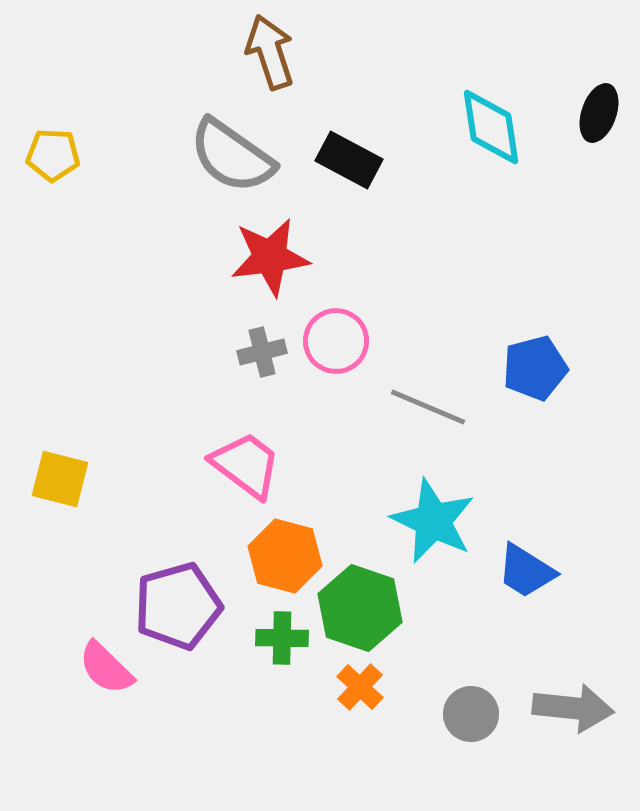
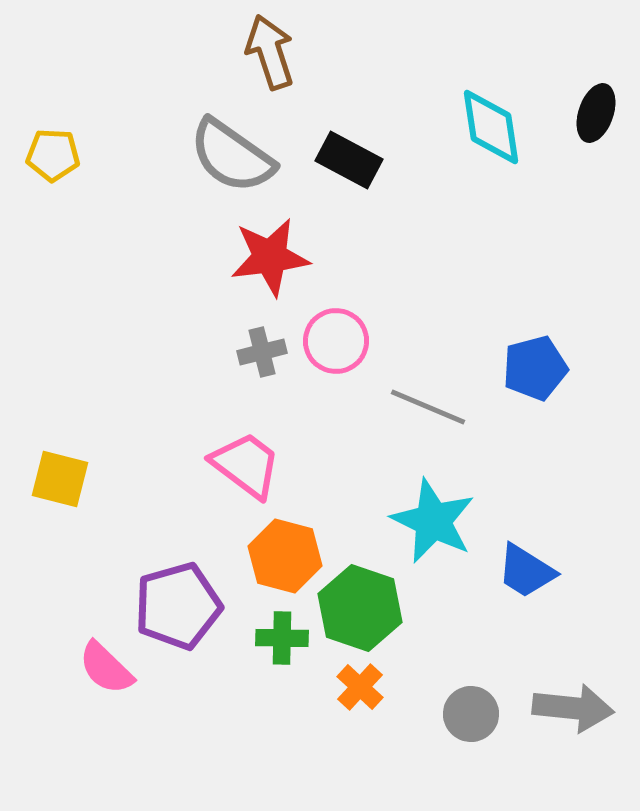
black ellipse: moved 3 px left
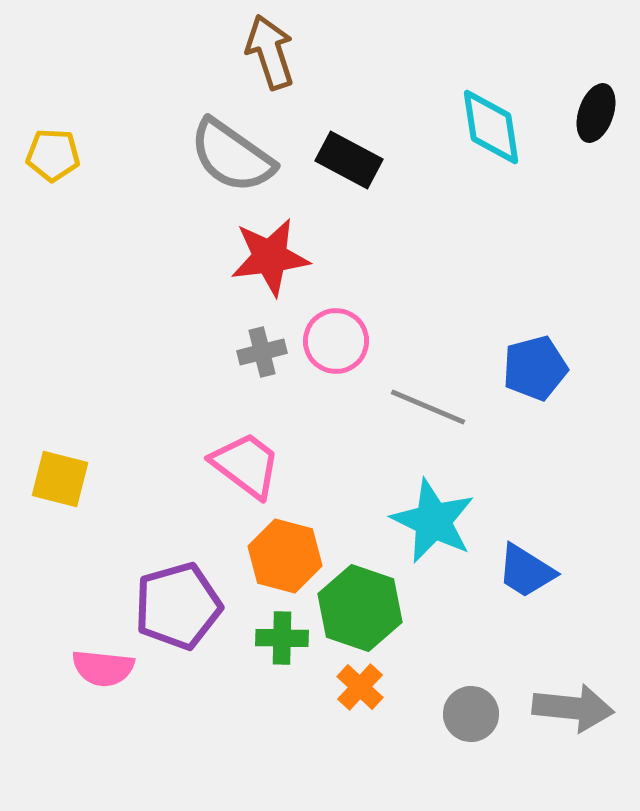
pink semicircle: moved 3 px left; rotated 38 degrees counterclockwise
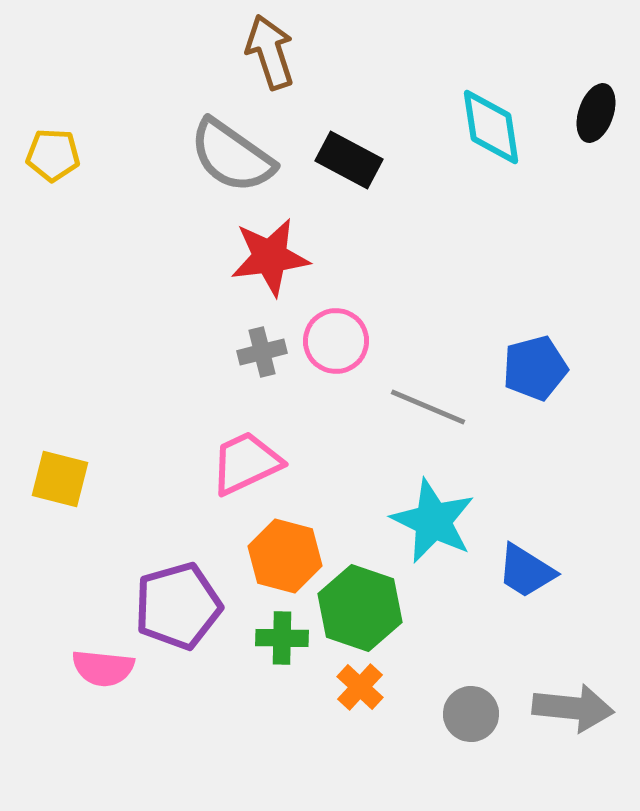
pink trapezoid: moved 2 px up; rotated 62 degrees counterclockwise
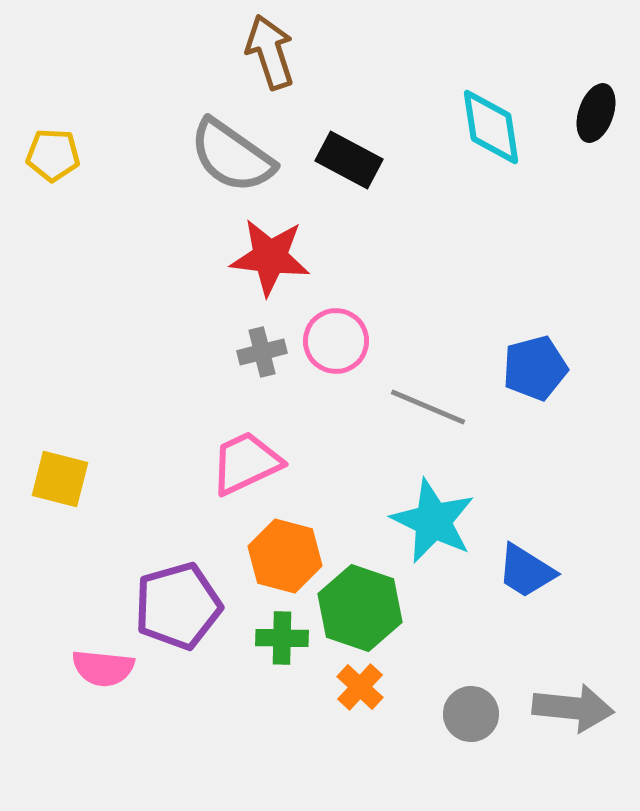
red star: rotated 14 degrees clockwise
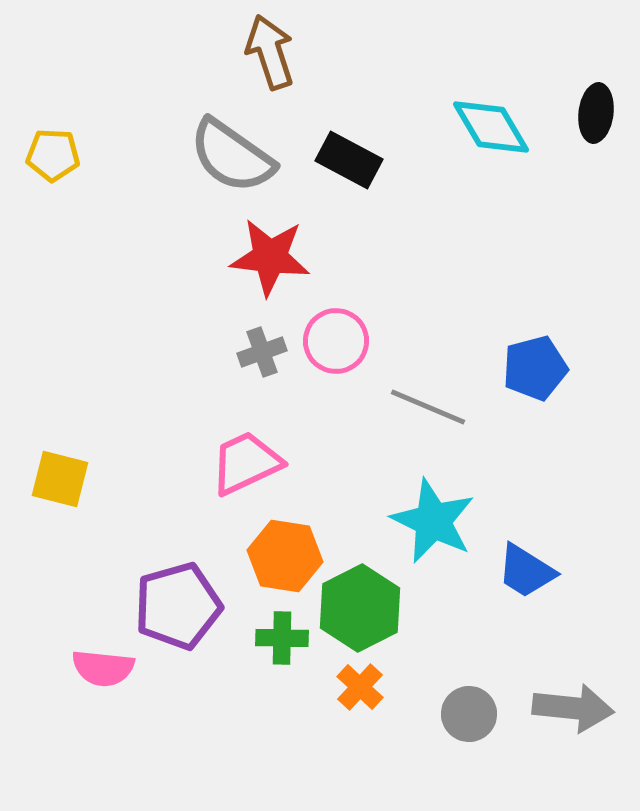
black ellipse: rotated 12 degrees counterclockwise
cyan diamond: rotated 22 degrees counterclockwise
gray cross: rotated 6 degrees counterclockwise
orange hexagon: rotated 6 degrees counterclockwise
green hexagon: rotated 14 degrees clockwise
gray circle: moved 2 px left
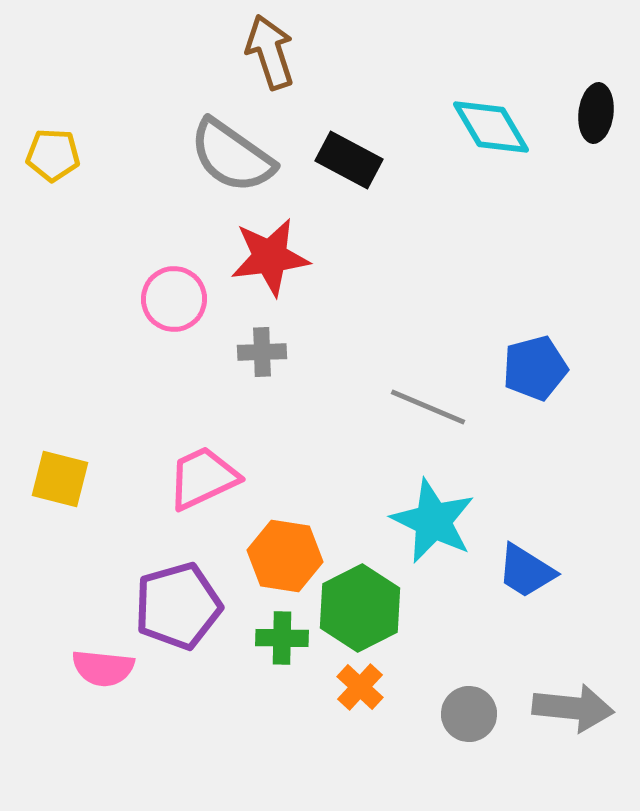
red star: rotated 14 degrees counterclockwise
pink circle: moved 162 px left, 42 px up
gray cross: rotated 18 degrees clockwise
pink trapezoid: moved 43 px left, 15 px down
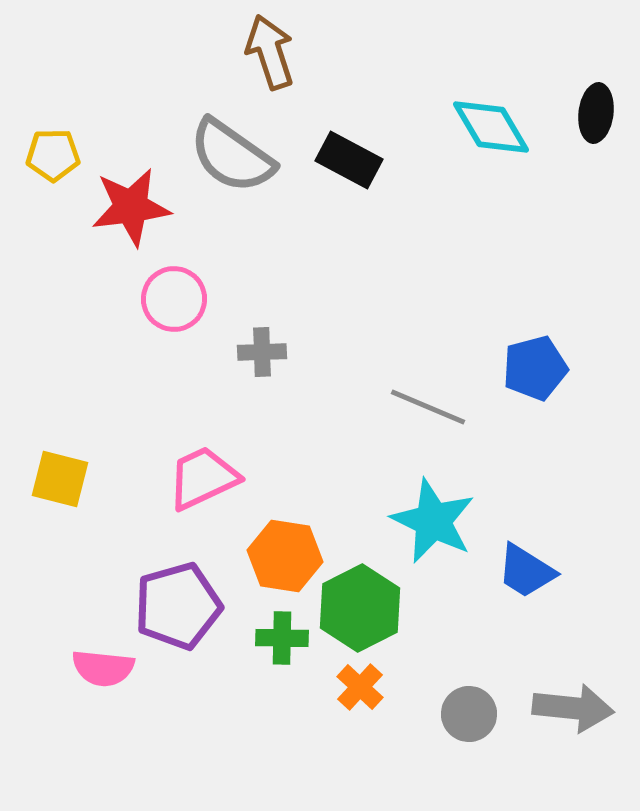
yellow pentagon: rotated 4 degrees counterclockwise
red star: moved 139 px left, 50 px up
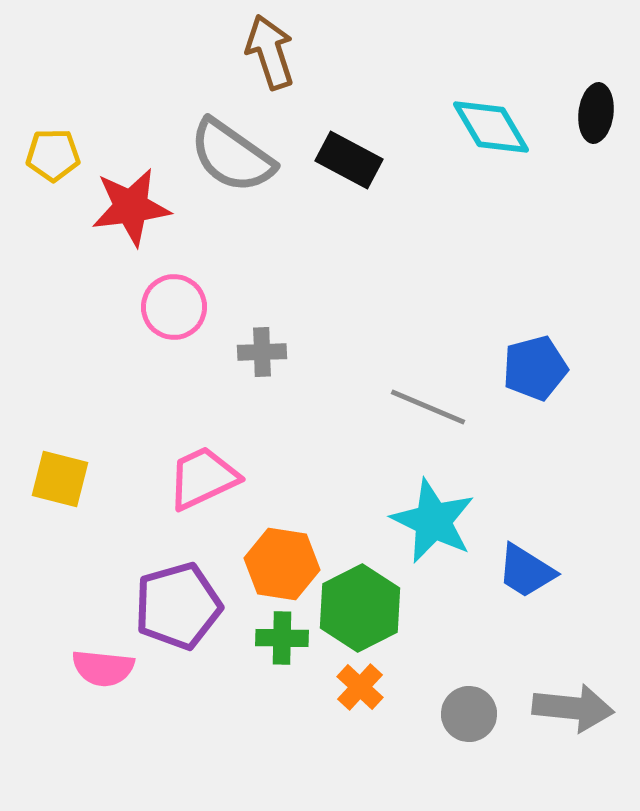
pink circle: moved 8 px down
orange hexagon: moved 3 px left, 8 px down
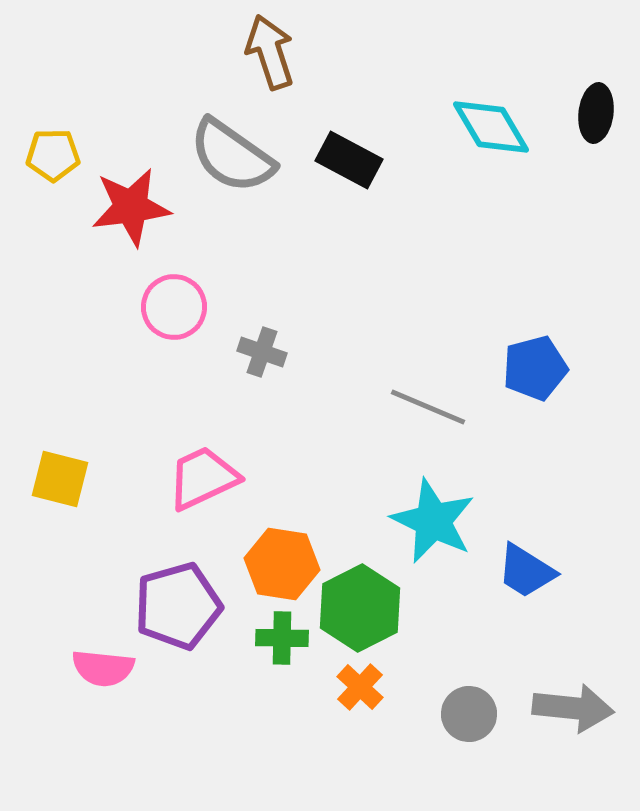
gray cross: rotated 21 degrees clockwise
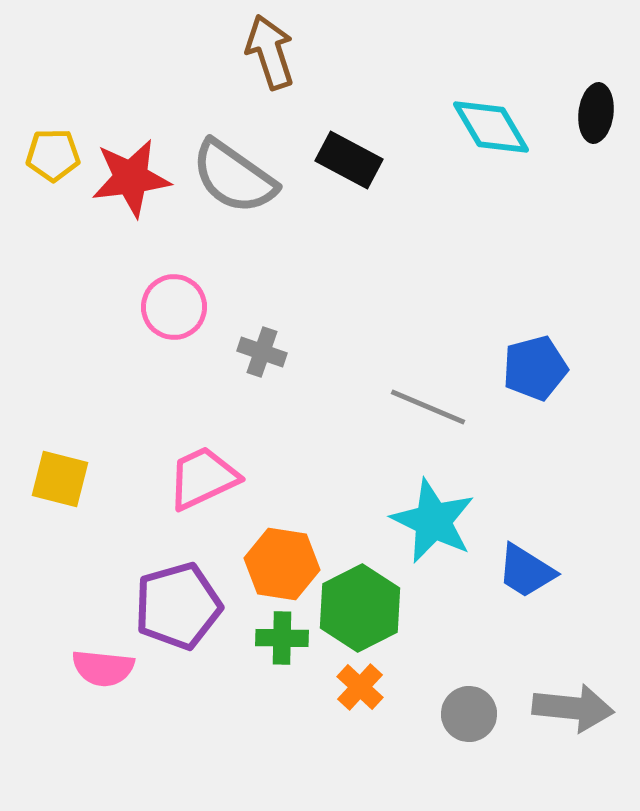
gray semicircle: moved 2 px right, 21 px down
red star: moved 29 px up
